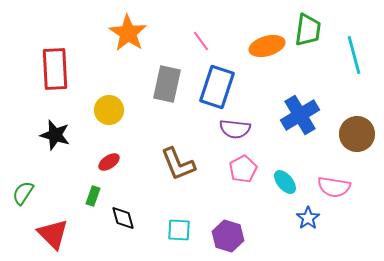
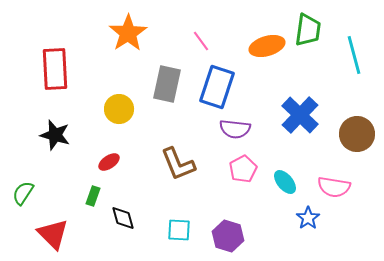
orange star: rotated 6 degrees clockwise
yellow circle: moved 10 px right, 1 px up
blue cross: rotated 15 degrees counterclockwise
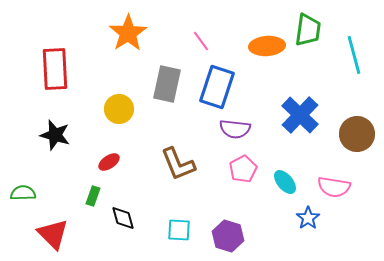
orange ellipse: rotated 12 degrees clockwise
green semicircle: rotated 55 degrees clockwise
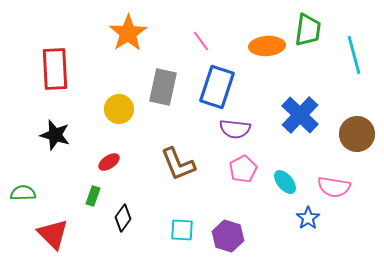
gray rectangle: moved 4 px left, 3 px down
black diamond: rotated 52 degrees clockwise
cyan square: moved 3 px right
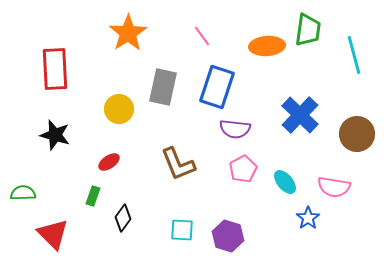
pink line: moved 1 px right, 5 px up
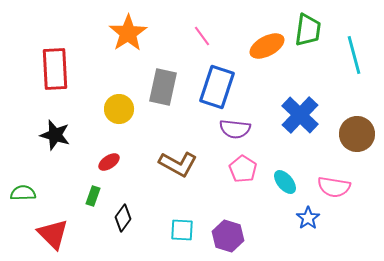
orange ellipse: rotated 24 degrees counterclockwise
brown L-shape: rotated 39 degrees counterclockwise
pink pentagon: rotated 12 degrees counterclockwise
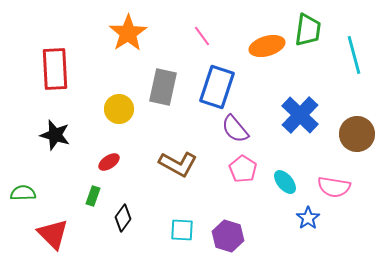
orange ellipse: rotated 12 degrees clockwise
purple semicircle: rotated 44 degrees clockwise
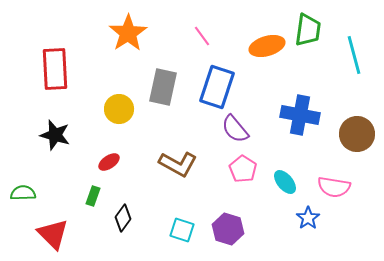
blue cross: rotated 33 degrees counterclockwise
cyan square: rotated 15 degrees clockwise
purple hexagon: moved 7 px up
